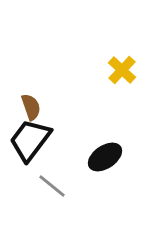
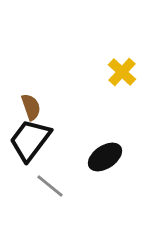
yellow cross: moved 2 px down
gray line: moved 2 px left
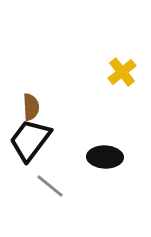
yellow cross: rotated 8 degrees clockwise
brown semicircle: rotated 16 degrees clockwise
black ellipse: rotated 36 degrees clockwise
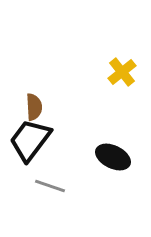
brown semicircle: moved 3 px right
black ellipse: moved 8 px right; rotated 24 degrees clockwise
gray line: rotated 20 degrees counterclockwise
